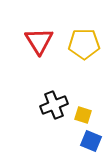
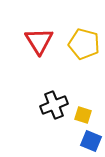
yellow pentagon: rotated 16 degrees clockwise
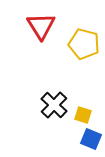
red triangle: moved 2 px right, 15 px up
black cross: rotated 24 degrees counterclockwise
blue square: moved 2 px up
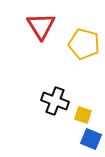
black cross: moved 1 px right, 4 px up; rotated 24 degrees counterclockwise
